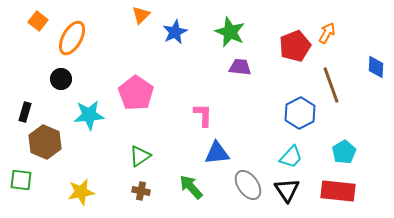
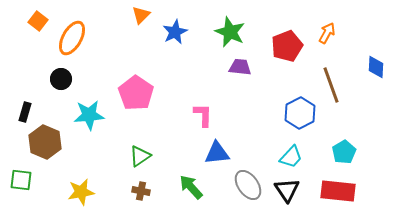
red pentagon: moved 8 px left
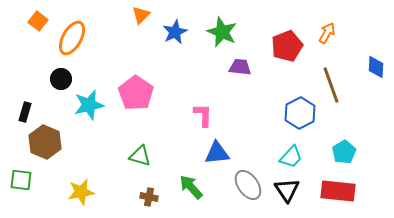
green star: moved 8 px left
cyan star: moved 10 px up; rotated 8 degrees counterclockwise
green triangle: rotated 50 degrees clockwise
brown cross: moved 8 px right, 6 px down
